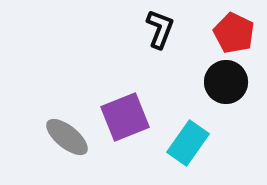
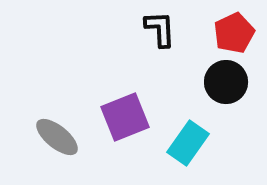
black L-shape: rotated 24 degrees counterclockwise
red pentagon: rotated 21 degrees clockwise
gray ellipse: moved 10 px left
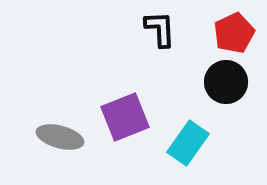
gray ellipse: moved 3 px right; rotated 24 degrees counterclockwise
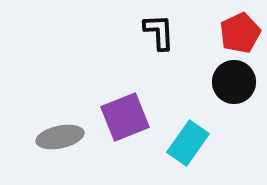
black L-shape: moved 1 px left, 3 px down
red pentagon: moved 6 px right
black circle: moved 8 px right
gray ellipse: rotated 27 degrees counterclockwise
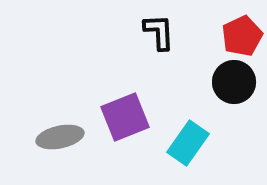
red pentagon: moved 2 px right, 3 px down
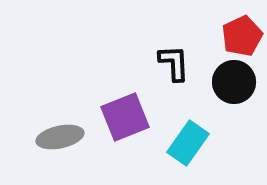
black L-shape: moved 15 px right, 31 px down
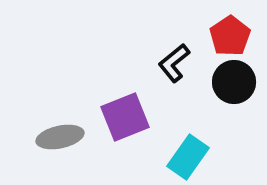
red pentagon: moved 12 px left; rotated 9 degrees counterclockwise
black L-shape: rotated 126 degrees counterclockwise
cyan rectangle: moved 14 px down
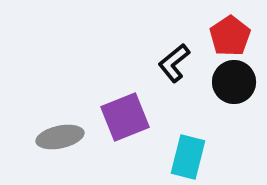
cyan rectangle: rotated 21 degrees counterclockwise
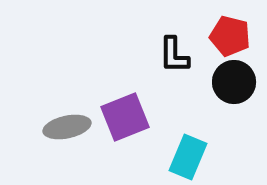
red pentagon: rotated 24 degrees counterclockwise
black L-shape: moved 8 px up; rotated 51 degrees counterclockwise
gray ellipse: moved 7 px right, 10 px up
cyan rectangle: rotated 9 degrees clockwise
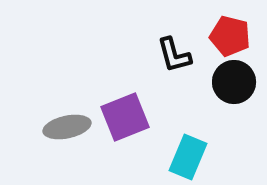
black L-shape: rotated 15 degrees counterclockwise
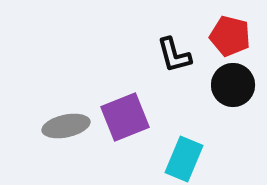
black circle: moved 1 px left, 3 px down
gray ellipse: moved 1 px left, 1 px up
cyan rectangle: moved 4 px left, 2 px down
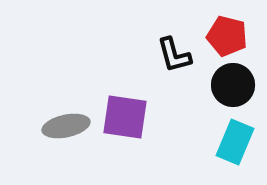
red pentagon: moved 3 px left
purple square: rotated 30 degrees clockwise
cyan rectangle: moved 51 px right, 17 px up
